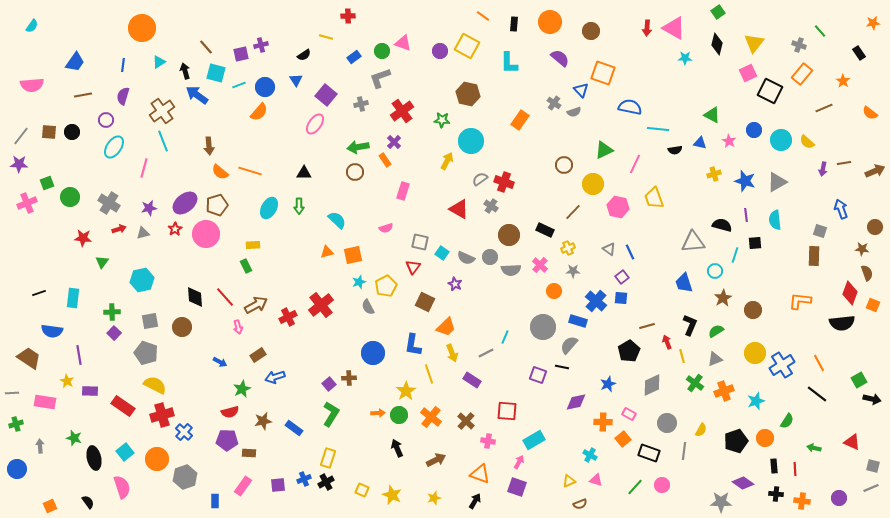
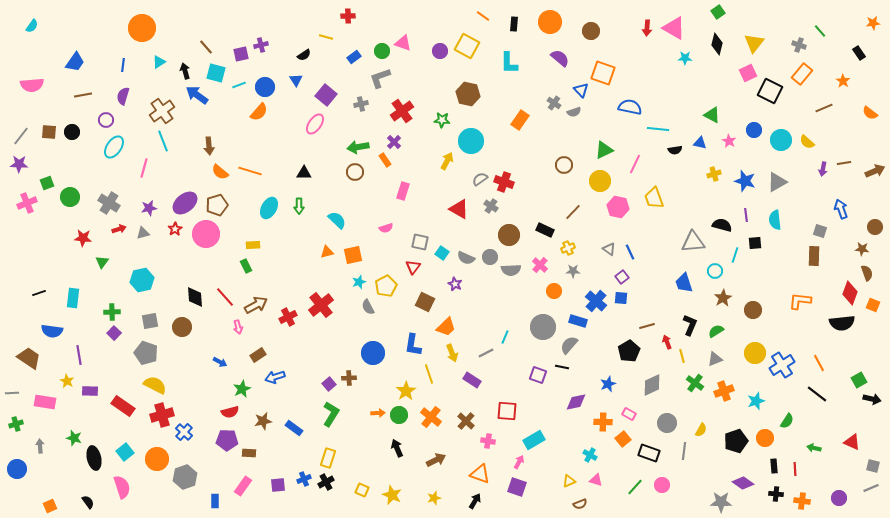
yellow circle at (593, 184): moved 7 px right, 3 px up
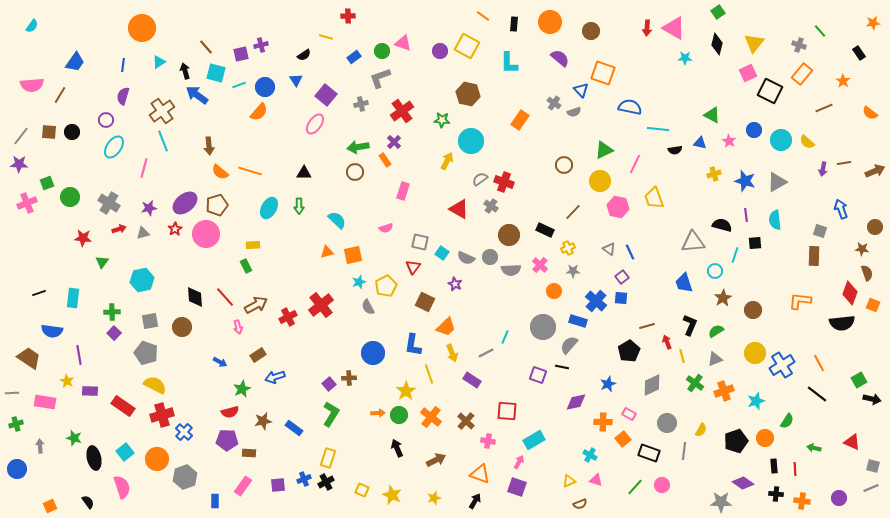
brown line at (83, 95): moved 23 px left; rotated 48 degrees counterclockwise
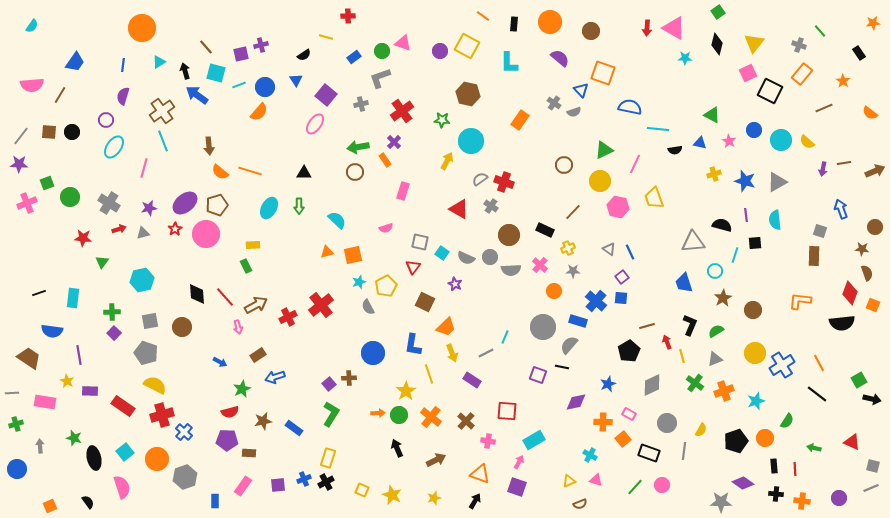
black diamond at (195, 297): moved 2 px right, 3 px up
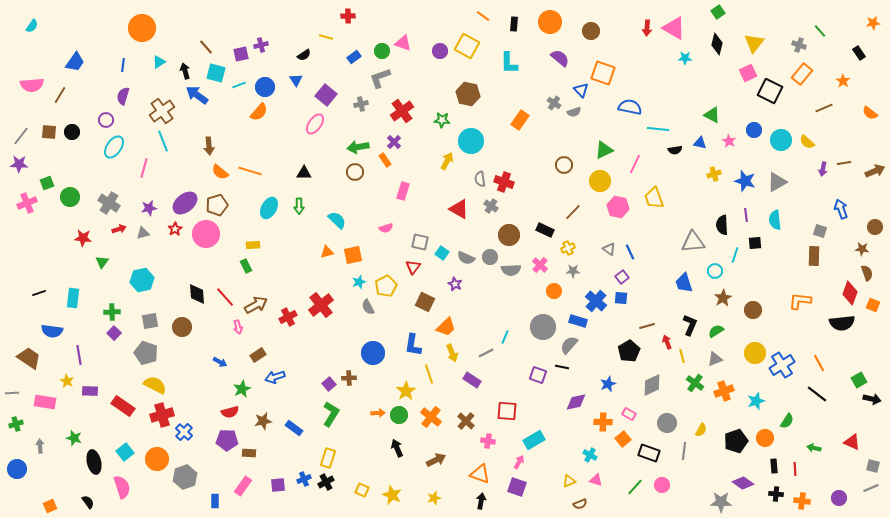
gray semicircle at (480, 179): rotated 63 degrees counterclockwise
black semicircle at (722, 225): rotated 108 degrees counterclockwise
black ellipse at (94, 458): moved 4 px down
black arrow at (475, 501): moved 6 px right; rotated 21 degrees counterclockwise
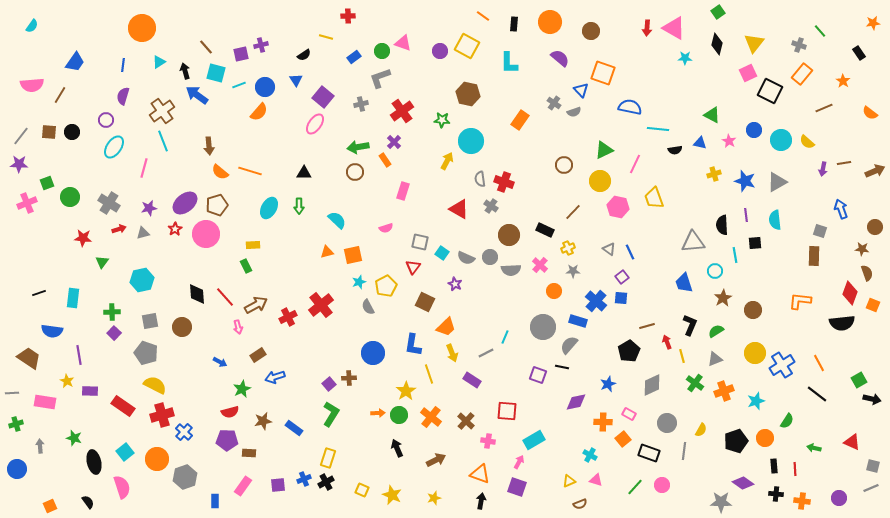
purple square at (326, 95): moved 3 px left, 2 px down
cyan line at (735, 255): rotated 28 degrees counterclockwise
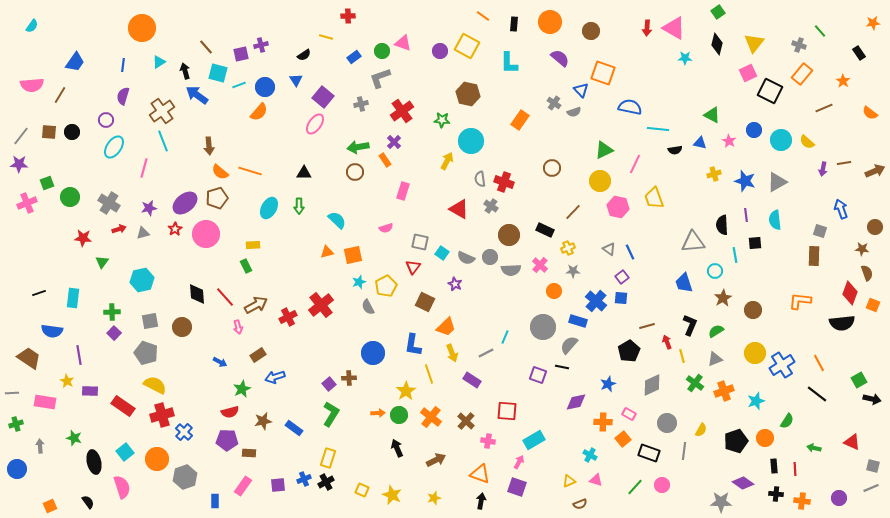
cyan square at (216, 73): moved 2 px right
brown circle at (564, 165): moved 12 px left, 3 px down
brown pentagon at (217, 205): moved 7 px up
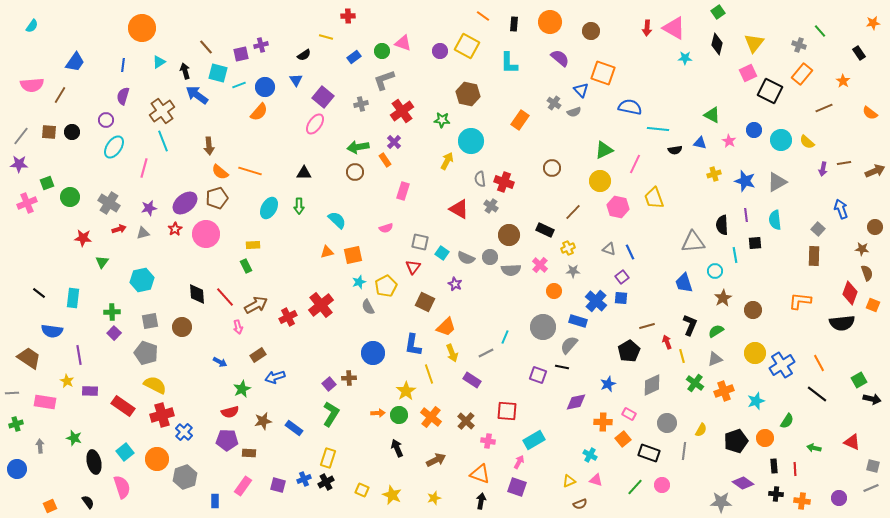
gray L-shape at (380, 78): moved 4 px right, 2 px down
gray square at (820, 231): moved 2 px left, 2 px up; rotated 24 degrees clockwise
gray triangle at (609, 249): rotated 16 degrees counterclockwise
black line at (39, 293): rotated 56 degrees clockwise
purple square at (278, 485): rotated 21 degrees clockwise
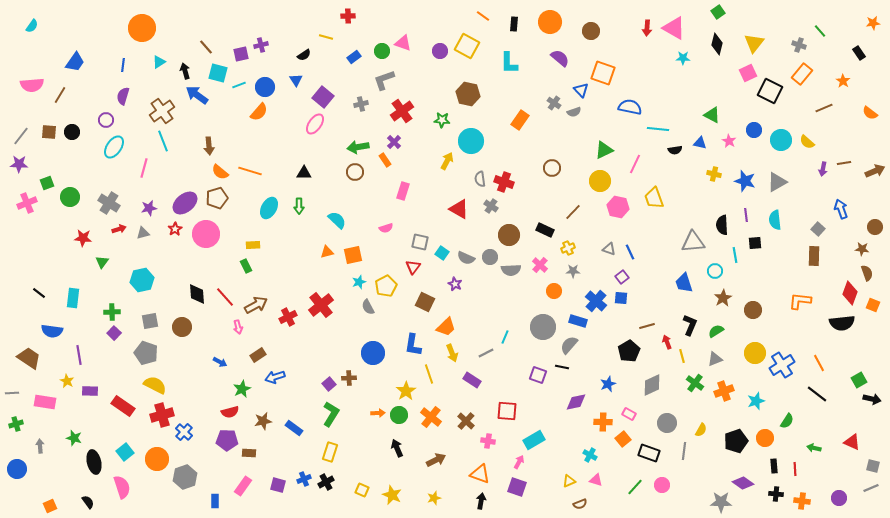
cyan star at (685, 58): moved 2 px left
yellow cross at (714, 174): rotated 32 degrees clockwise
yellow rectangle at (328, 458): moved 2 px right, 6 px up
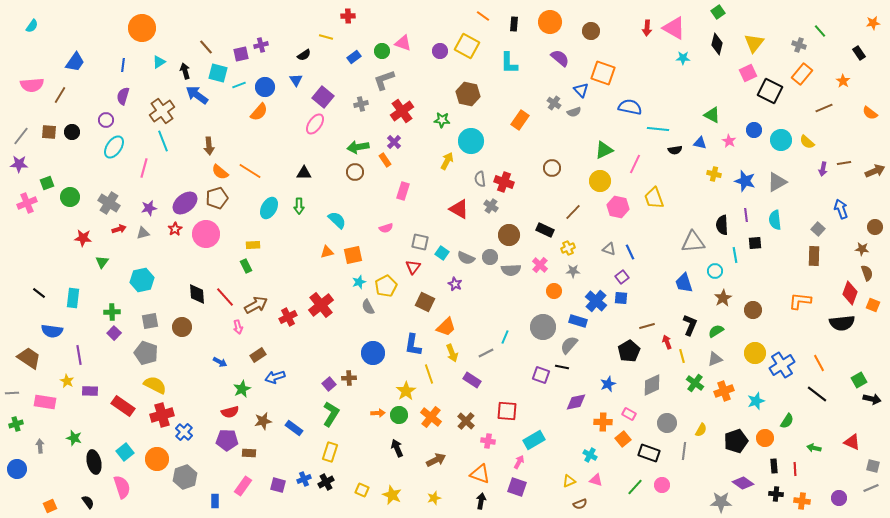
orange line at (250, 171): rotated 15 degrees clockwise
purple square at (538, 375): moved 3 px right
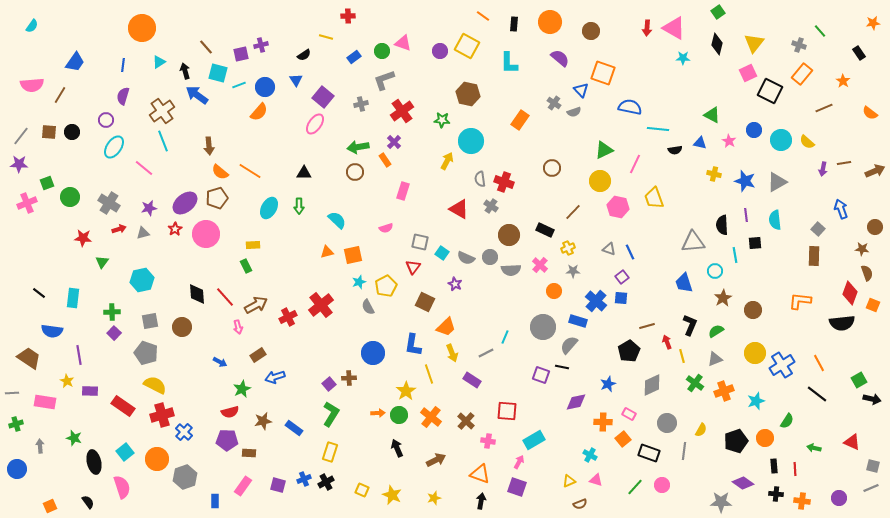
pink line at (144, 168): rotated 66 degrees counterclockwise
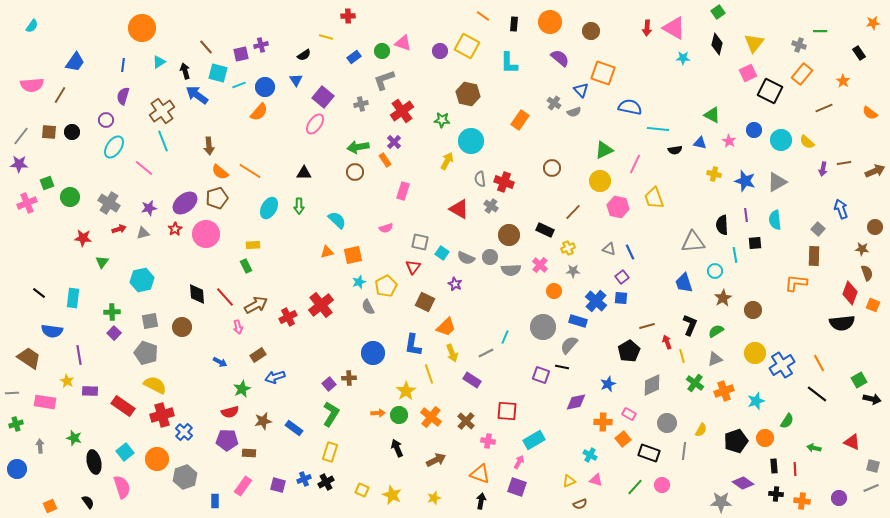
green line at (820, 31): rotated 48 degrees counterclockwise
orange L-shape at (800, 301): moved 4 px left, 18 px up
